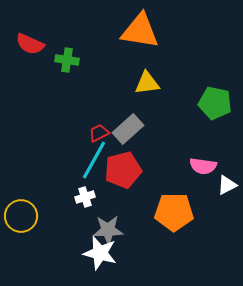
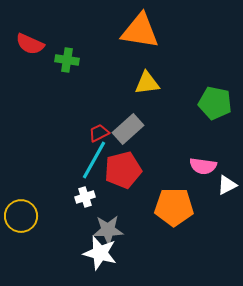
orange pentagon: moved 5 px up
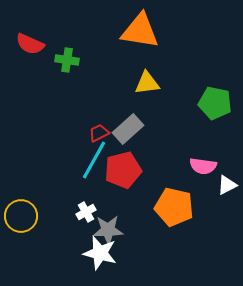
white cross: moved 1 px right, 15 px down; rotated 12 degrees counterclockwise
orange pentagon: rotated 12 degrees clockwise
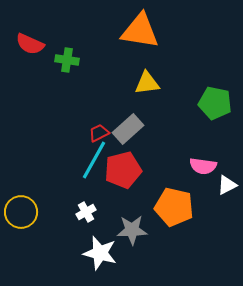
yellow circle: moved 4 px up
gray star: moved 24 px right
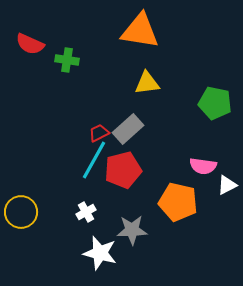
orange pentagon: moved 4 px right, 5 px up
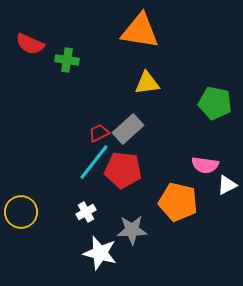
cyan line: moved 2 px down; rotated 9 degrees clockwise
pink semicircle: moved 2 px right, 1 px up
red pentagon: rotated 21 degrees clockwise
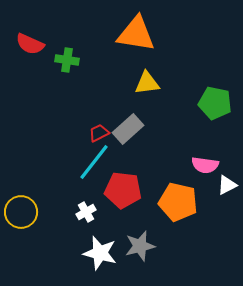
orange triangle: moved 4 px left, 3 px down
red pentagon: moved 20 px down
gray star: moved 8 px right, 16 px down; rotated 12 degrees counterclockwise
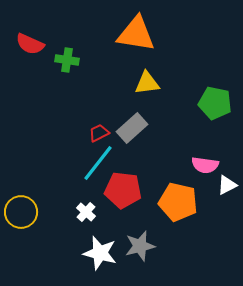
gray rectangle: moved 4 px right, 1 px up
cyan line: moved 4 px right, 1 px down
white cross: rotated 18 degrees counterclockwise
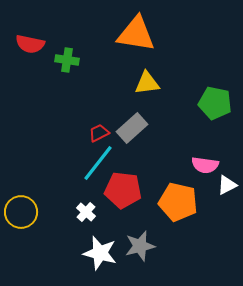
red semicircle: rotated 12 degrees counterclockwise
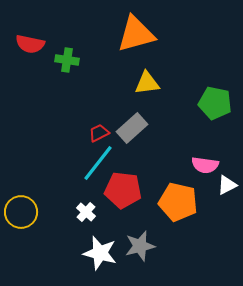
orange triangle: rotated 24 degrees counterclockwise
